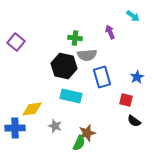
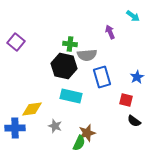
green cross: moved 5 px left, 6 px down
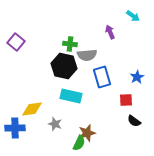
red square: rotated 16 degrees counterclockwise
gray star: moved 2 px up
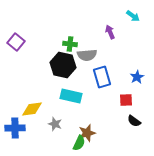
black hexagon: moved 1 px left, 1 px up
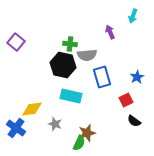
cyan arrow: rotated 72 degrees clockwise
red square: rotated 24 degrees counterclockwise
blue cross: moved 1 px right; rotated 36 degrees clockwise
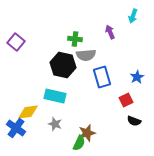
green cross: moved 5 px right, 5 px up
gray semicircle: moved 1 px left
cyan rectangle: moved 16 px left
yellow diamond: moved 4 px left, 3 px down
black semicircle: rotated 16 degrees counterclockwise
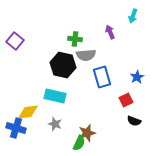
purple square: moved 1 px left, 1 px up
blue cross: rotated 18 degrees counterclockwise
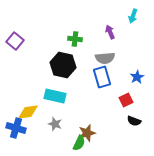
gray semicircle: moved 19 px right, 3 px down
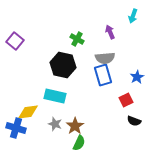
green cross: moved 2 px right; rotated 24 degrees clockwise
blue rectangle: moved 1 px right, 2 px up
brown star: moved 12 px left, 7 px up; rotated 18 degrees counterclockwise
